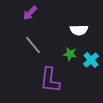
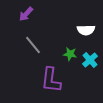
purple arrow: moved 4 px left, 1 px down
white semicircle: moved 7 px right
cyan cross: moved 1 px left
purple L-shape: moved 1 px right
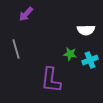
gray line: moved 17 px left, 4 px down; rotated 24 degrees clockwise
cyan cross: rotated 21 degrees clockwise
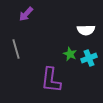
green star: rotated 16 degrees clockwise
cyan cross: moved 1 px left, 2 px up
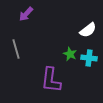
white semicircle: moved 2 px right; rotated 36 degrees counterclockwise
cyan cross: rotated 28 degrees clockwise
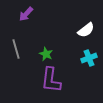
white semicircle: moved 2 px left
green star: moved 24 px left
cyan cross: rotated 28 degrees counterclockwise
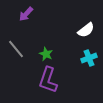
gray line: rotated 24 degrees counterclockwise
purple L-shape: moved 3 px left; rotated 12 degrees clockwise
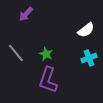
gray line: moved 4 px down
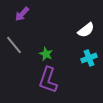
purple arrow: moved 4 px left
gray line: moved 2 px left, 8 px up
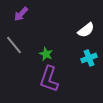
purple arrow: moved 1 px left
purple L-shape: moved 1 px right, 1 px up
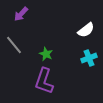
purple L-shape: moved 5 px left, 2 px down
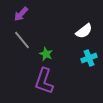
white semicircle: moved 2 px left, 1 px down
gray line: moved 8 px right, 5 px up
